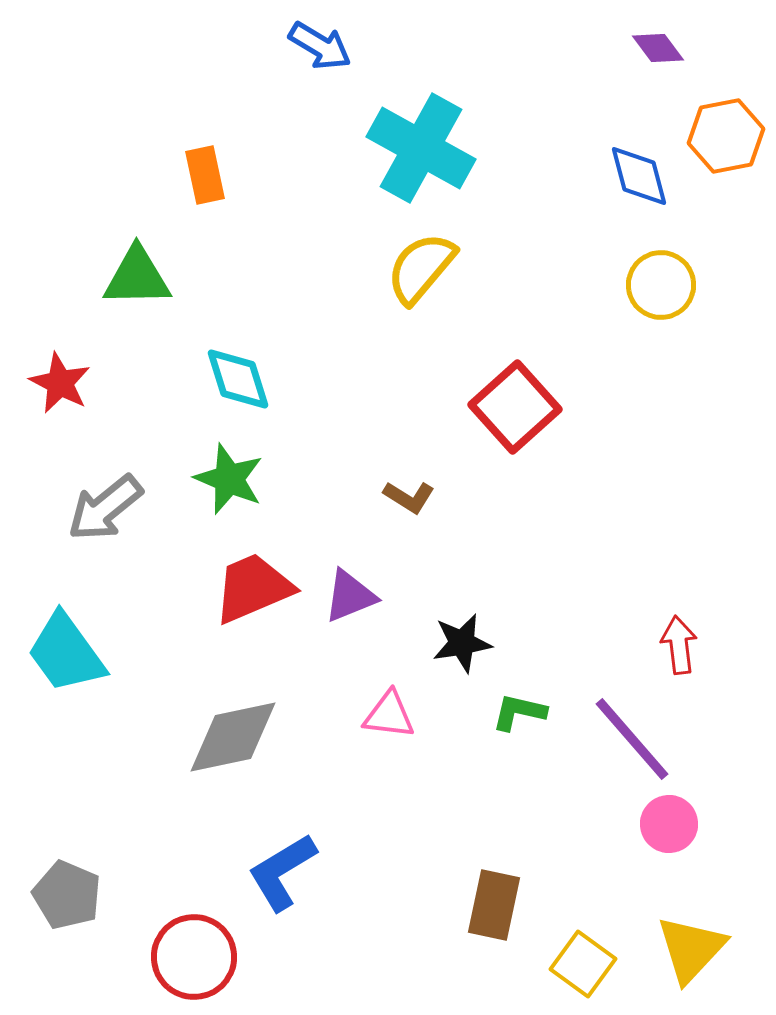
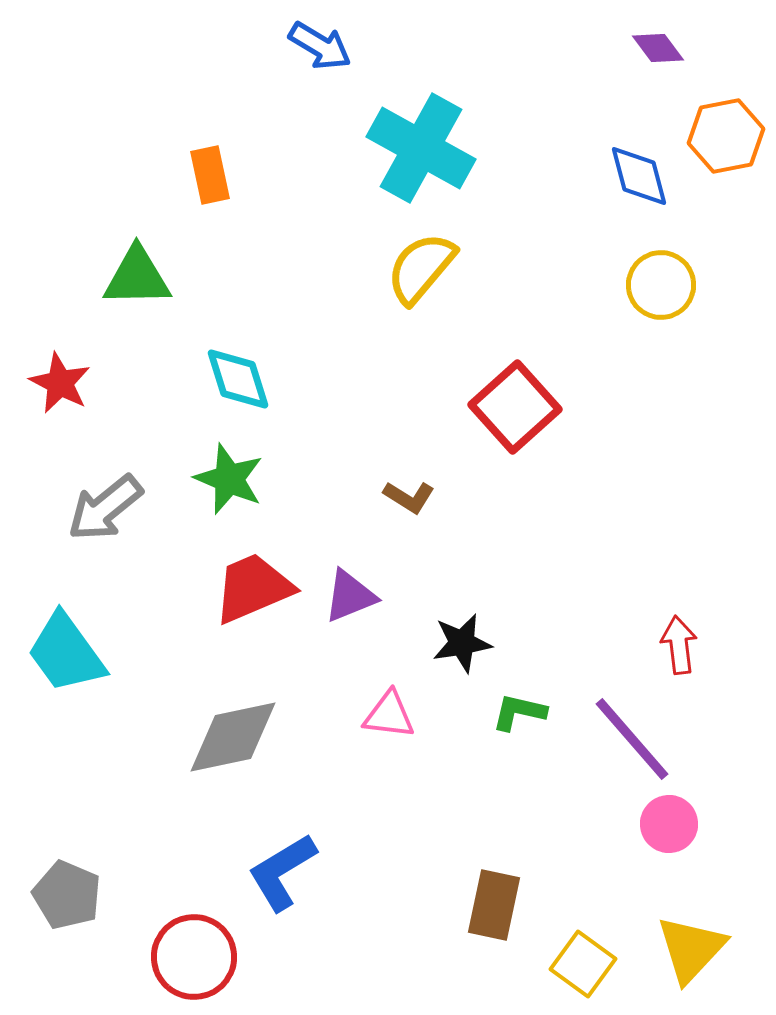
orange rectangle: moved 5 px right
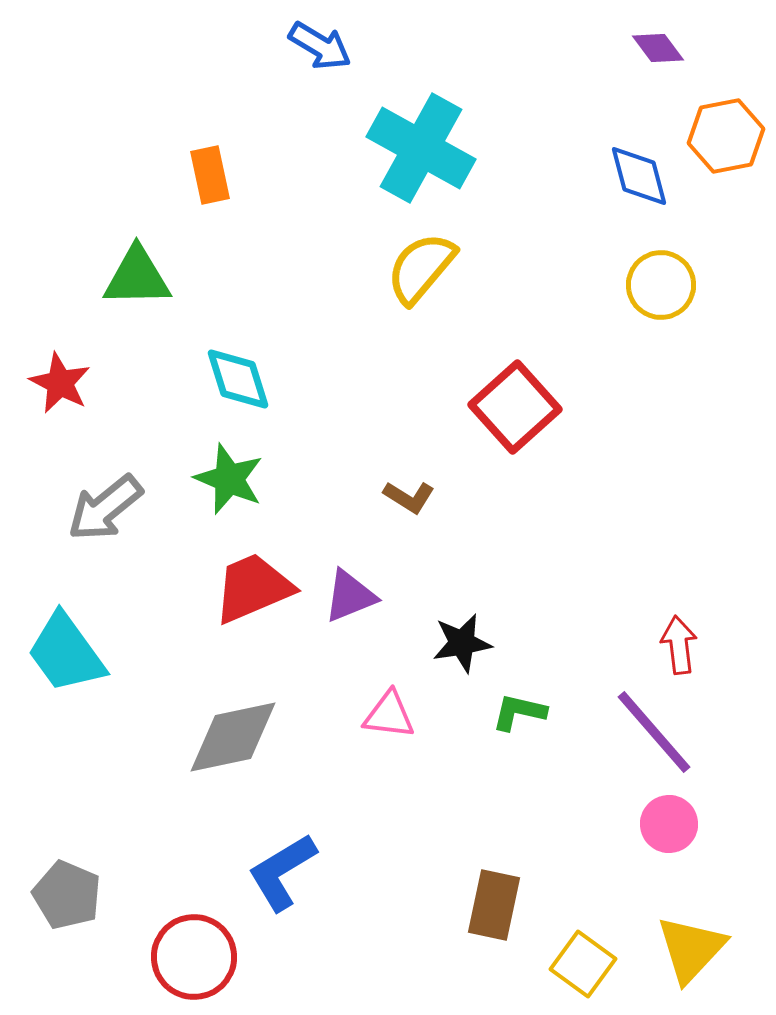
purple line: moved 22 px right, 7 px up
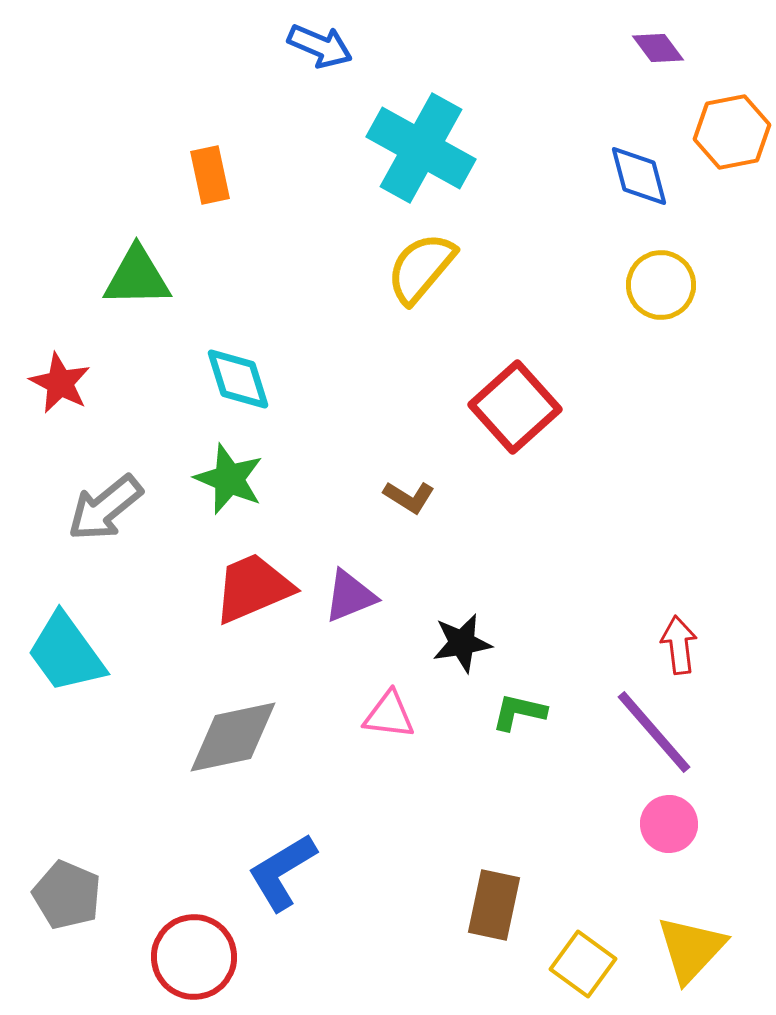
blue arrow: rotated 8 degrees counterclockwise
orange hexagon: moved 6 px right, 4 px up
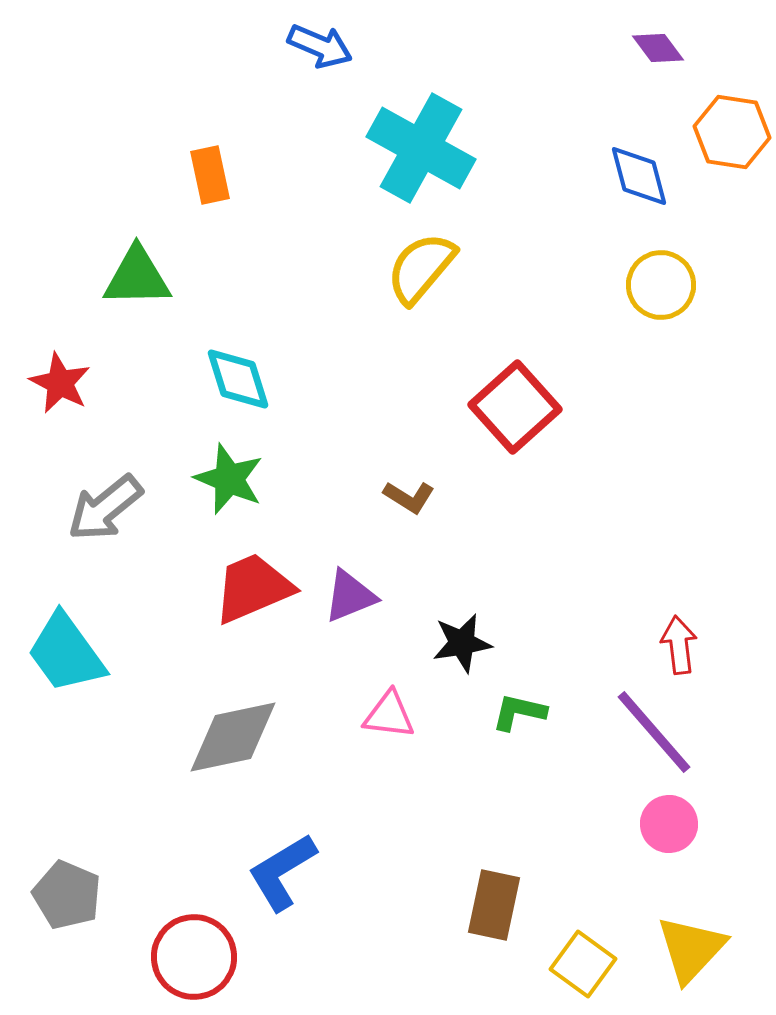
orange hexagon: rotated 20 degrees clockwise
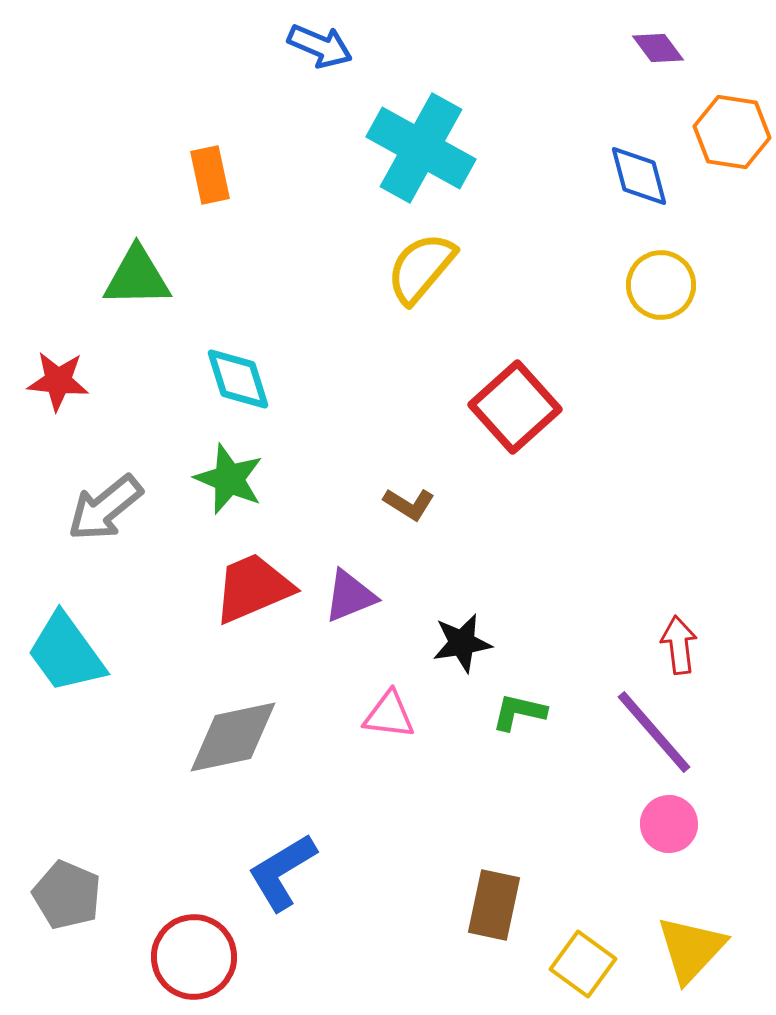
red star: moved 2 px left, 2 px up; rotated 22 degrees counterclockwise
brown L-shape: moved 7 px down
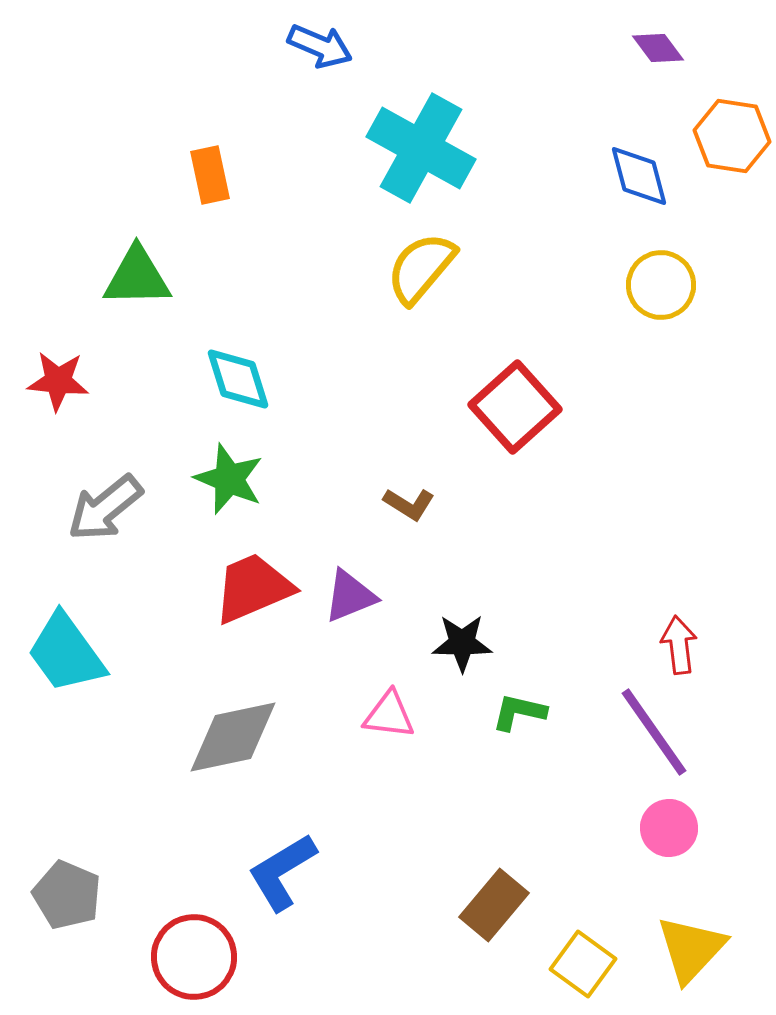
orange hexagon: moved 4 px down
black star: rotated 10 degrees clockwise
purple line: rotated 6 degrees clockwise
pink circle: moved 4 px down
brown rectangle: rotated 28 degrees clockwise
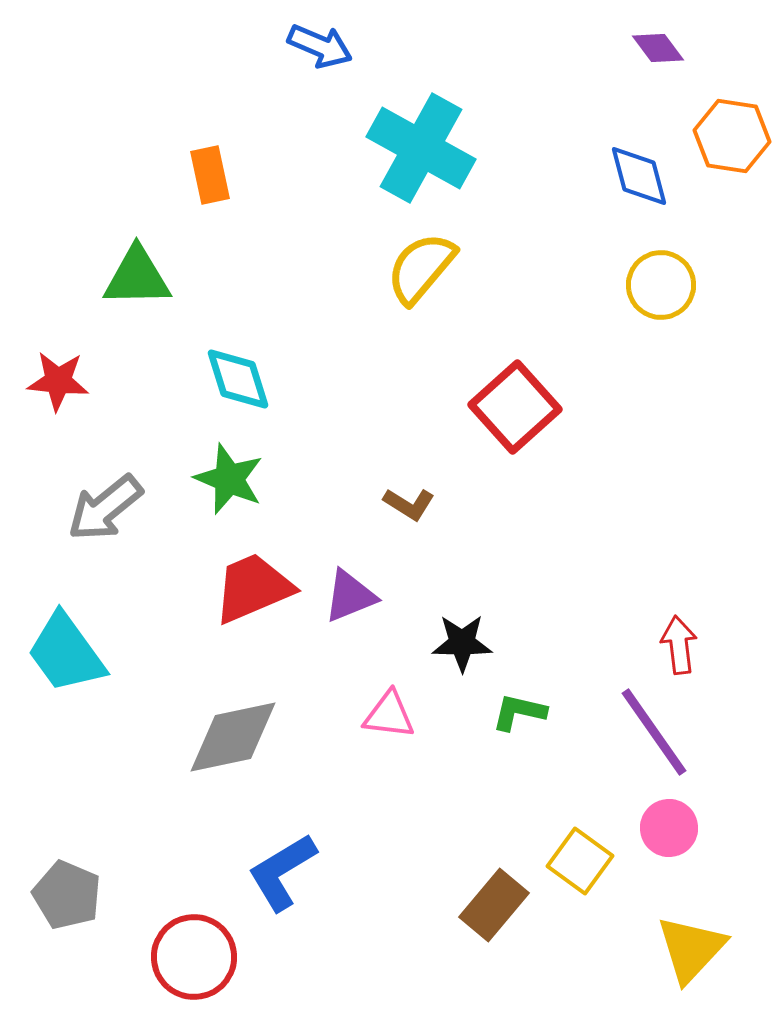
yellow square: moved 3 px left, 103 px up
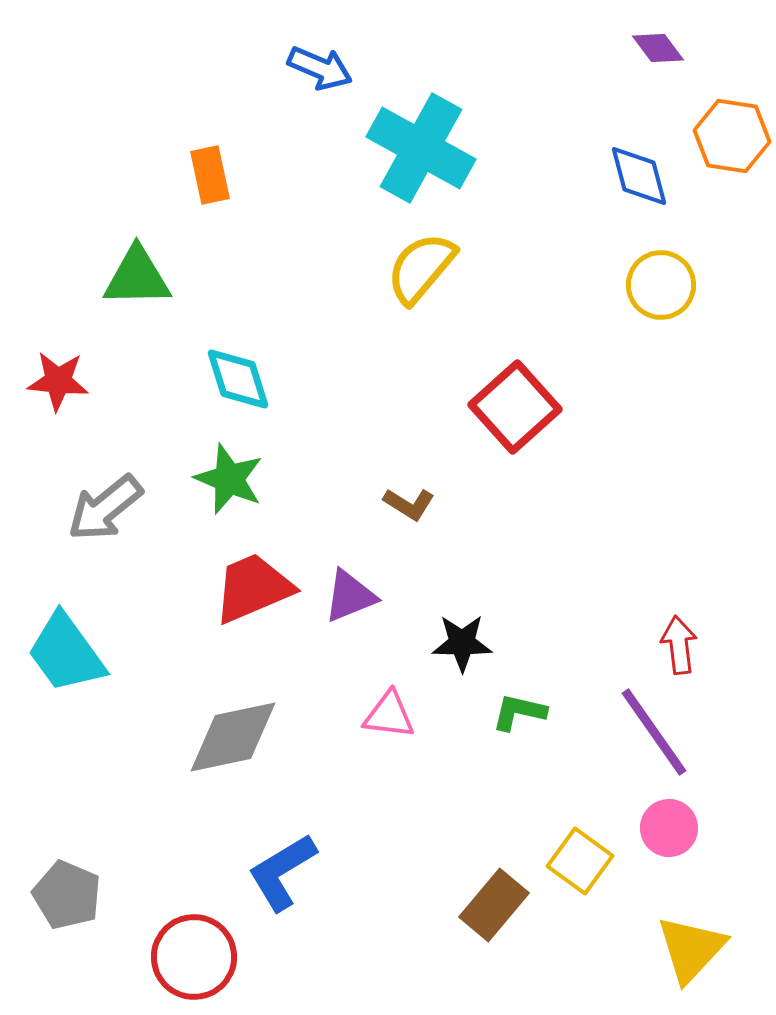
blue arrow: moved 22 px down
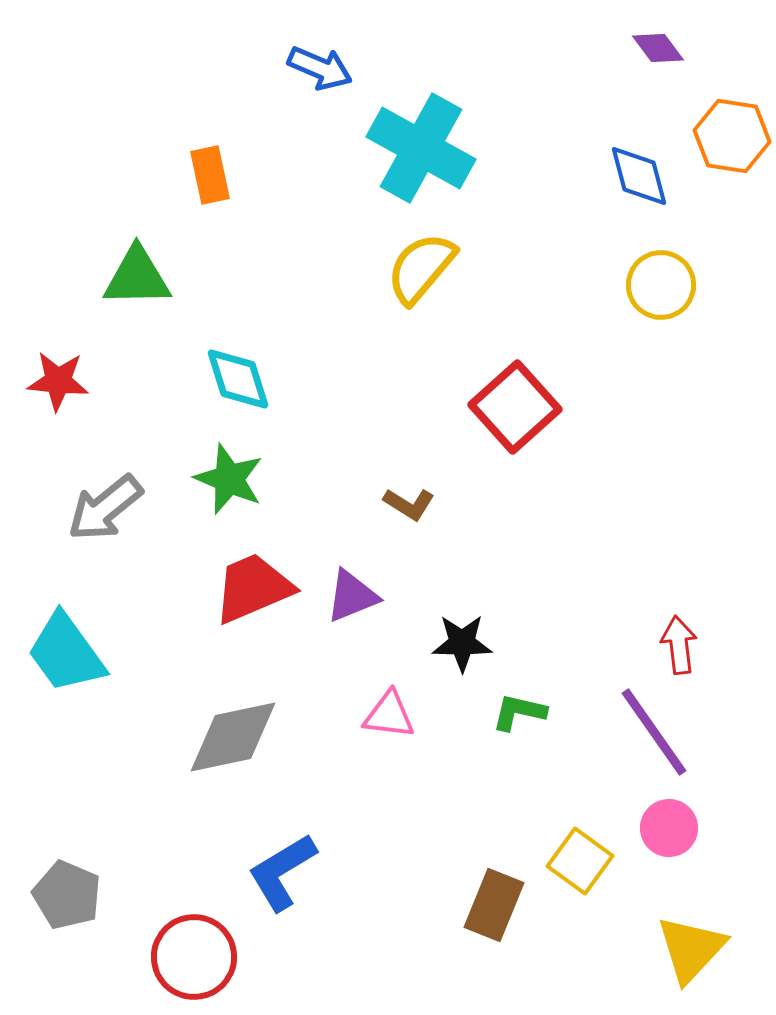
purple triangle: moved 2 px right
brown rectangle: rotated 18 degrees counterclockwise
